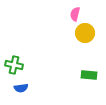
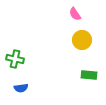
pink semicircle: rotated 48 degrees counterclockwise
yellow circle: moved 3 px left, 7 px down
green cross: moved 1 px right, 6 px up
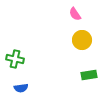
green rectangle: rotated 14 degrees counterclockwise
